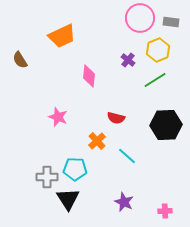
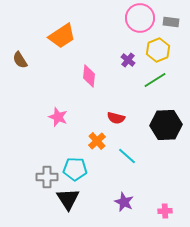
orange trapezoid: rotated 8 degrees counterclockwise
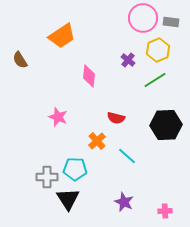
pink circle: moved 3 px right
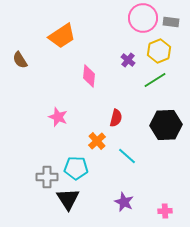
yellow hexagon: moved 1 px right, 1 px down
red semicircle: rotated 90 degrees counterclockwise
cyan pentagon: moved 1 px right, 1 px up
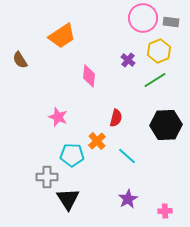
cyan pentagon: moved 4 px left, 13 px up
purple star: moved 4 px right, 3 px up; rotated 18 degrees clockwise
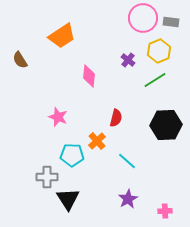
cyan line: moved 5 px down
